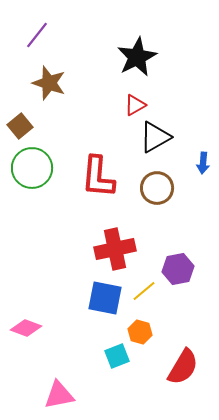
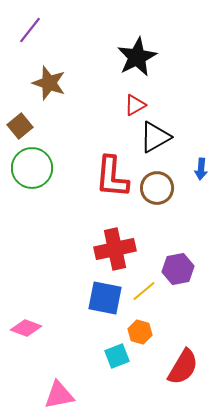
purple line: moved 7 px left, 5 px up
blue arrow: moved 2 px left, 6 px down
red L-shape: moved 14 px right
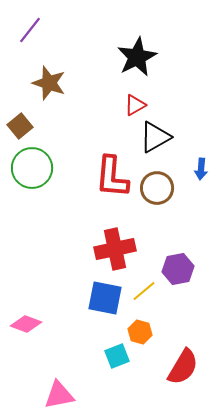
pink diamond: moved 4 px up
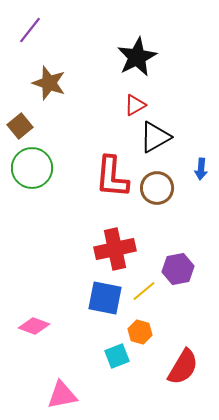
pink diamond: moved 8 px right, 2 px down
pink triangle: moved 3 px right
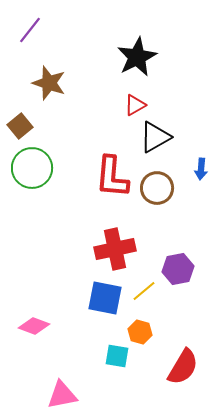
cyan square: rotated 30 degrees clockwise
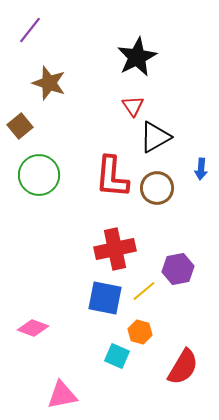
red triangle: moved 2 px left, 1 px down; rotated 35 degrees counterclockwise
green circle: moved 7 px right, 7 px down
pink diamond: moved 1 px left, 2 px down
cyan square: rotated 15 degrees clockwise
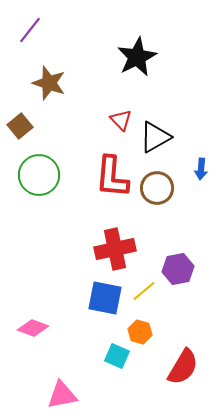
red triangle: moved 12 px left, 14 px down; rotated 10 degrees counterclockwise
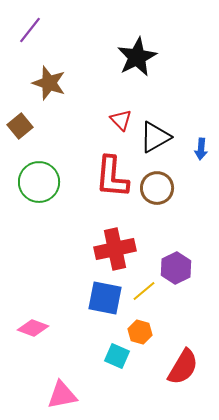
blue arrow: moved 20 px up
green circle: moved 7 px down
purple hexagon: moved 2 px left, 1 px up; rotated 16 degrees counterclockwise
